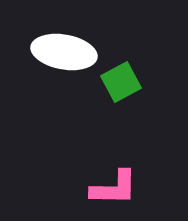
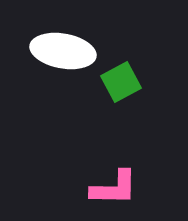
white ellipse: moved 1 px left, 1 px up
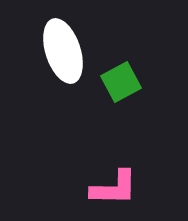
white ellipse: rotated 62 degrees clockwise
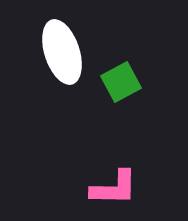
white ellipse: moved 1 px left, 1 px down
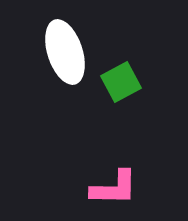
white ellipse: moved 3 px right
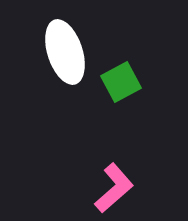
pink L-shape: rotated 42 degrees counterclockwise
